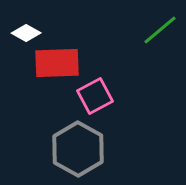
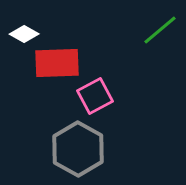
white diamond: moved 2 px left, 1 px down
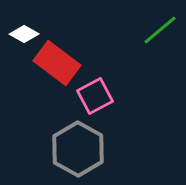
red rectangle: rotated 39 degrees clockwise
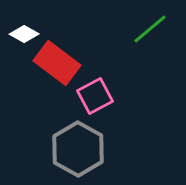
green line: moved 10 px left, 1 px up
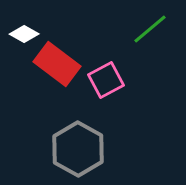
red rectangle: moved 1 px down
pink square: moved 11 px right, 16 px up
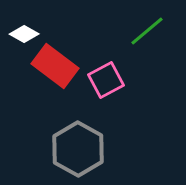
green line: moved 3 px left, 2 px down
red rectangle: moved 2 px left, 2 px down
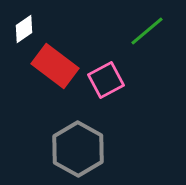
white diamond: moved 5 px up; rotated 64 degrees counterclockwise
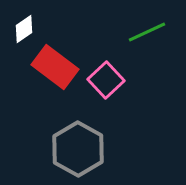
green line: moved 1 px down; rotated 15 degrees clockwise
red rectangle: moved 1 px down
pink square: rotated 15 degrees counterclockwise
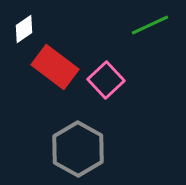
green line: moved 3 px right, 7 px up
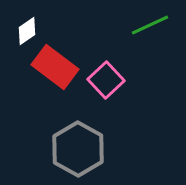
white diamond: moved 3 px right, 2 px down
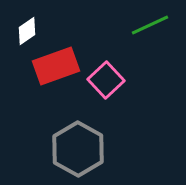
red rectangle: moved 1 px right, 1 px up; rotated 57 degrees counterclockwise
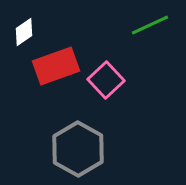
white diamond: moved 3 px left, 1 px down
